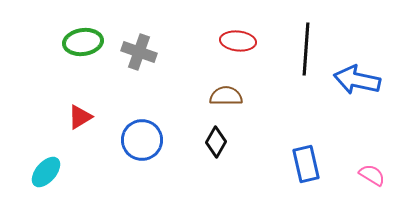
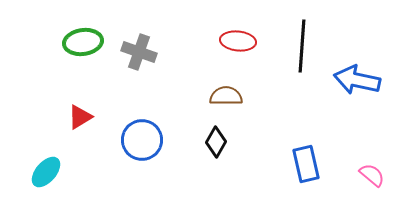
black line: moved 4 px left, 3 px up
pink semicircle: rotated 8 degrees clockwise
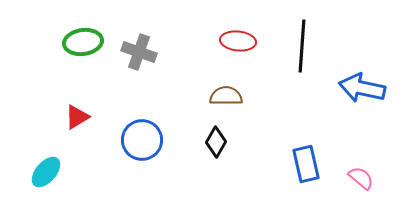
blue arrow: moved 5 px right, 8 px down
red triangle: moved 3 px left
pink semicircle: moved 11 px left, 3 px down
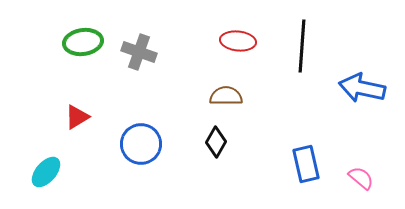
blue circle: moved 1 px left, 4 px down
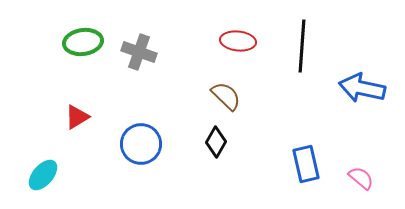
brown semicircle: rotated 44 degrees clockwise
cyan ellipse: moved 3 px left, 3 px down
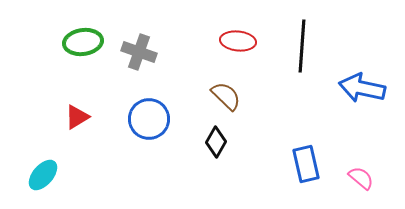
blue circle: moved 8 px right, 25 px up
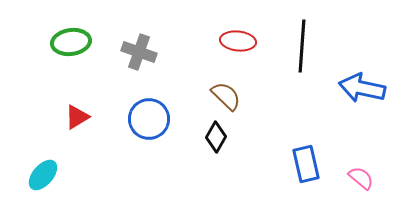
green ellipse: moved 12 px left
black diamond: moved 5 px up
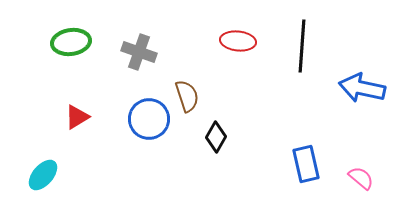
brown semicircle: moved 39 px left; rotated 28 degrees clockwise
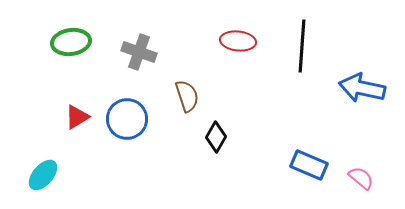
blue circle: moved 22 px left
blue rectangle: moved 3 px right, 1 px down; rotated 54 degrees counterclockwise
